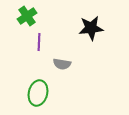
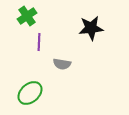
green ellipse: moved 8 px left; rotated 35 degrees clockwise
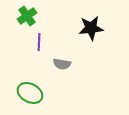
green ellipse: rotated 70 degrees clockwise
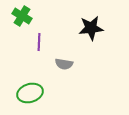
green cross: moved 5 px left; rotated 24 degrees counterclockwise
gray semicircle: moved 2 px right
green ellipse: rotated 45 degrees counterclockwise
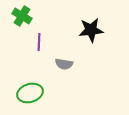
black star: moved 2 px down
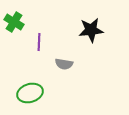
green cross: moved 8 px left, 6 px down
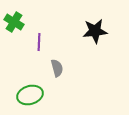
black star: moved 4 px right, 1 px down
gray semicircle: moved 7 px left, 4 px down; rotated 114 degrees counterclockwise
green ellipse: moved 2 px down
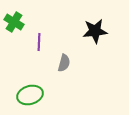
gray semicircle: moved 7 px right, 5 px up; rotated 30 degrees clockwise
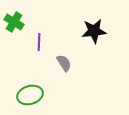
black star: moved 1 px left
gray semicircle: rotated 48 degrees counterclockwise
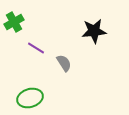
green cross: rotated 30 degrees clockwise
purple line: moved 3 px left, 6 px down; rotated 60 degrees counterclockwise
green ellipse: moved 3 px down
